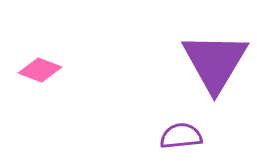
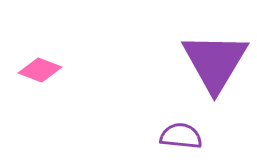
purple semicircle: rotated 12 degrees clockwise
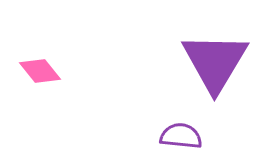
pink diamond: moved 1 px down; rotated 30 degrees clockwise
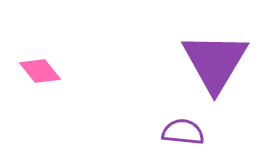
purple semicircle: moved 2 px right, 4 px up
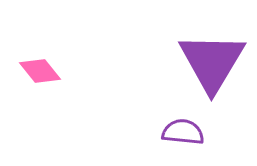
purple triangle: moved 3 px left
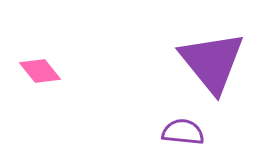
purple triangle: rotated 10 degrees counterclockwise
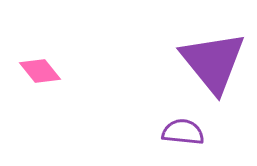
purple triangle: moved 1 px right
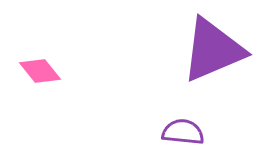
purple triangle: moved 12 px up; rotated 46 degrees clockwise
